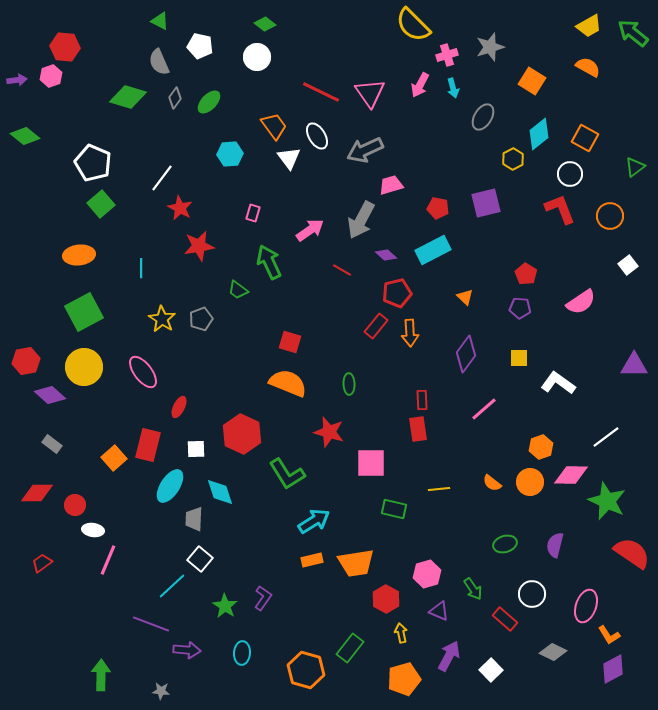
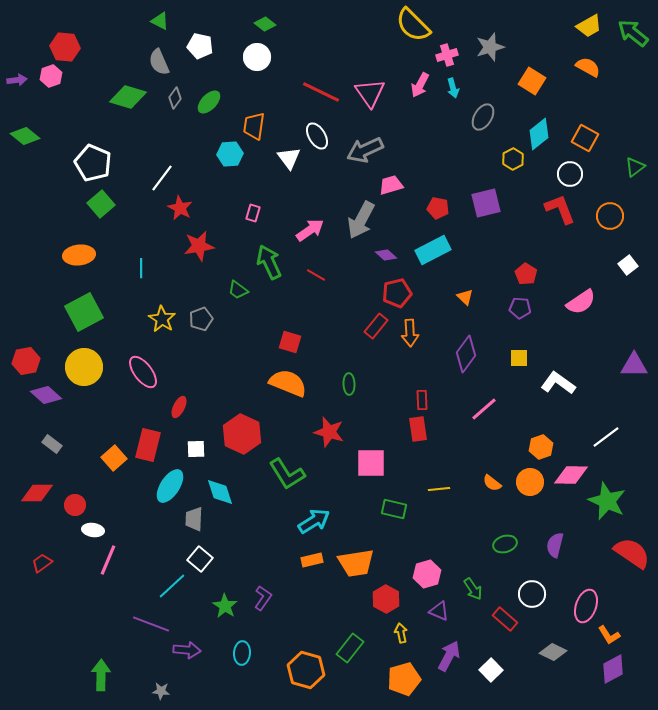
orange trapezoid at (274, 126): moved 20 px left; rotated 136 degrees counterclockwise
red line at (342, 270): moved 26 px left, 5 px down
purple diamond at (50, 395): moved 4 px left
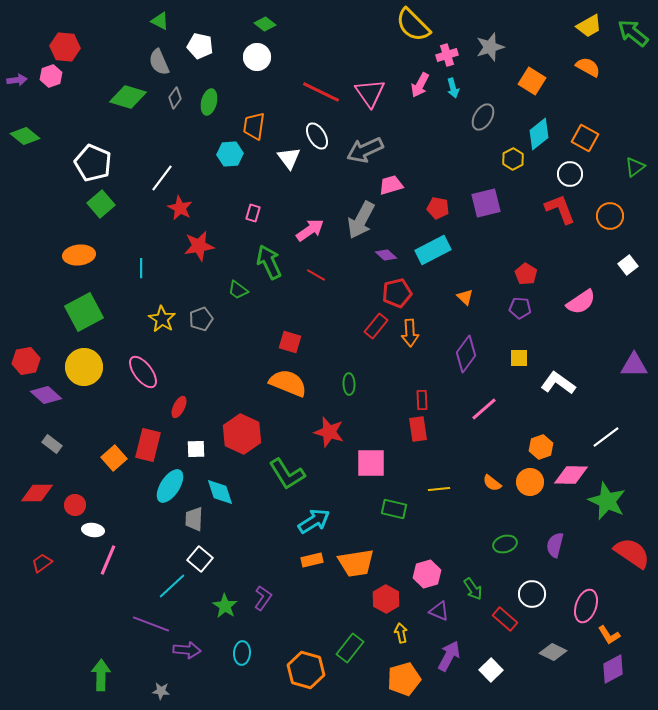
green ellipse at (209, 102): rotated 30 degrees counterclockwise
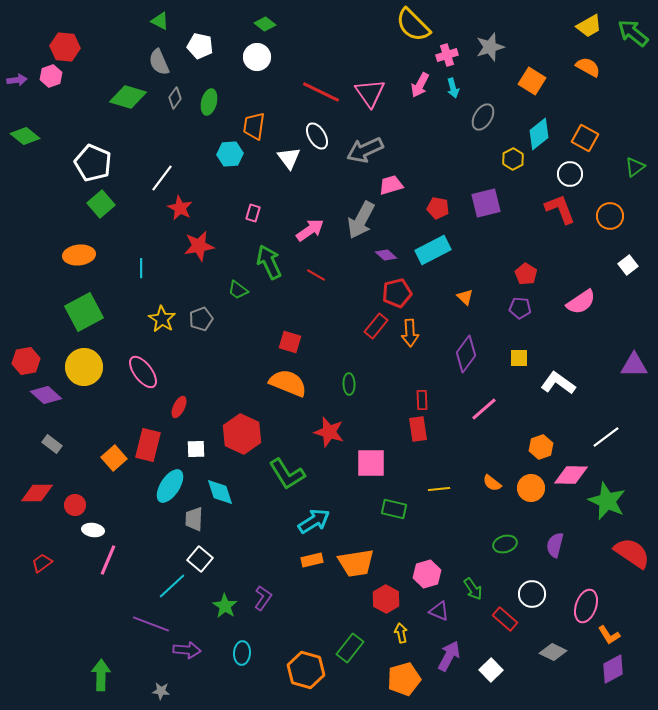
orange circle at (530, 482): moved 1 px right, 6 px down
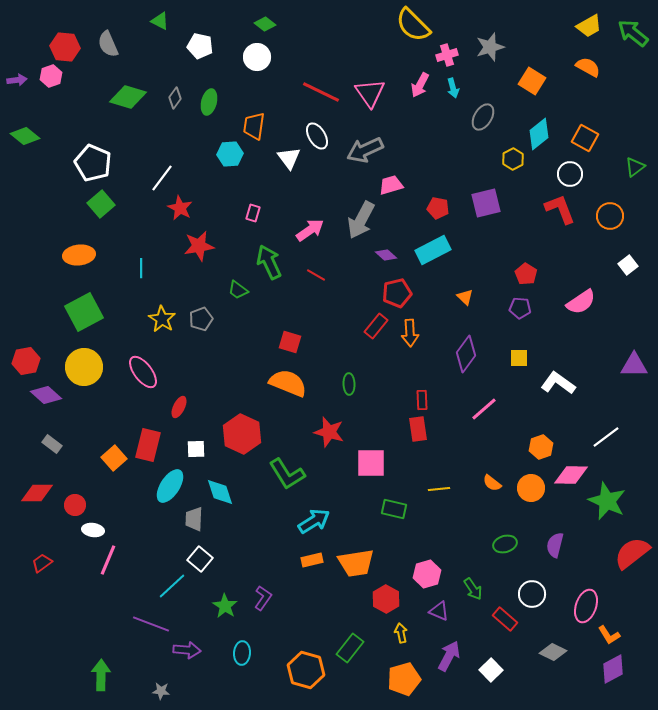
gray semicircle at (159, 62): moved 51 px left, 18 px up
red semicircle at (632, 553): rotated 72 degrees counterclockwise
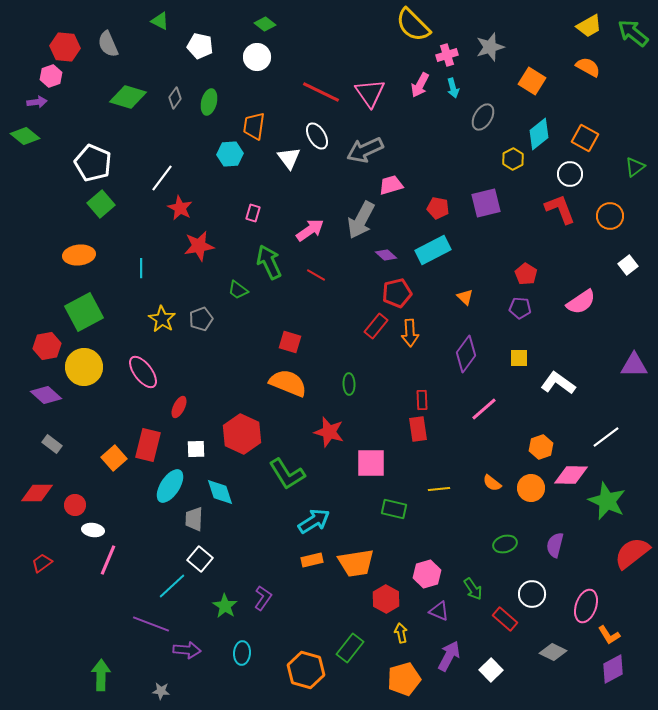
purple arrow at (17, 80): moved 20 px right, 22 px down
red hexagon at (26, 361): moved 21 px right, 15 px up
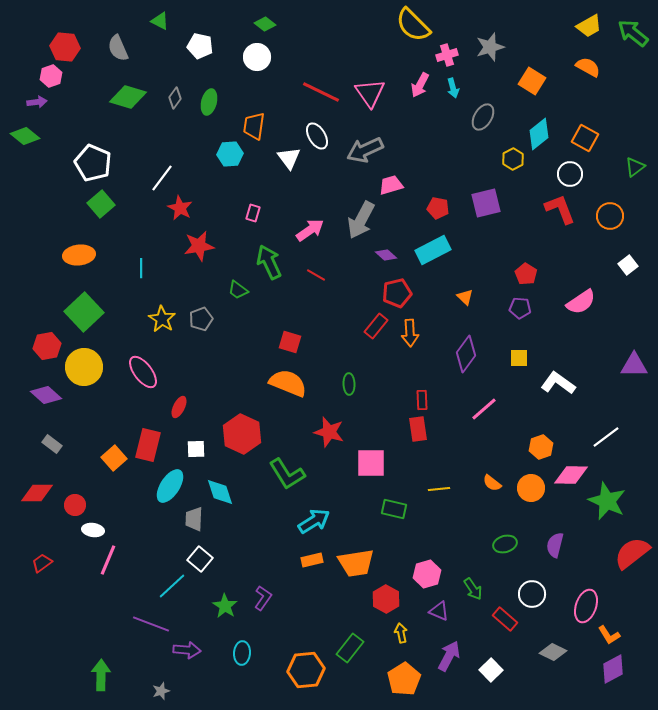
gray semicircle at (108, 44): moved 10 px right, 4 px down
green square at (84, 312): rotated 15 degrees counterclockwise
orange hexagon at (306, 670): rotated 21 degrees counterclockwise
orange pentagon at (404, 679): rotated 16 degrees counterclockwise
gray star at (161, 691): rotated 24 degrees counterclockwise
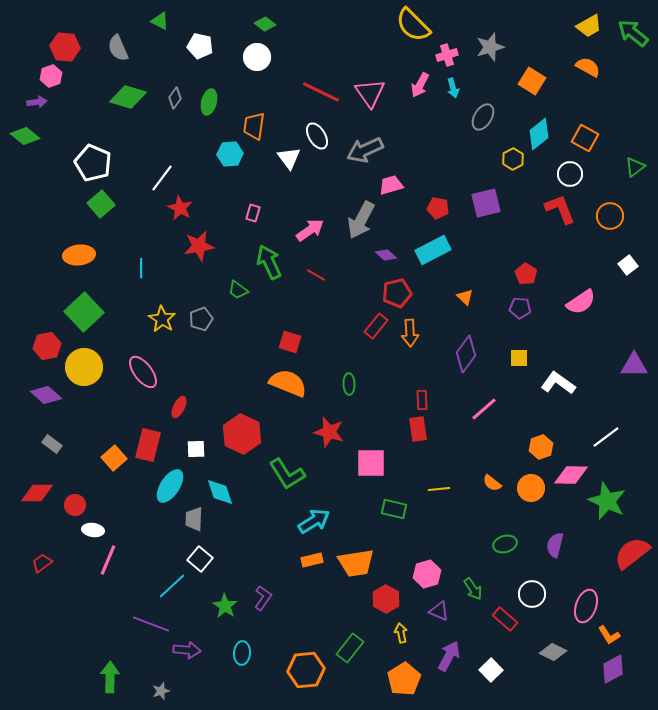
green arrow at (101, 675): moved 9 px right, 2 px down
